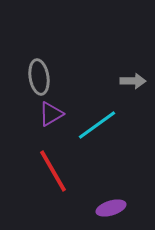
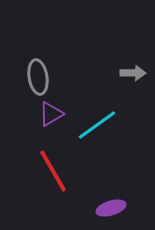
gray ellipse: moved 1 px left
gray arrow: moved 8 px up
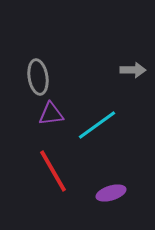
gray arrow: moved 3 px up
purple triangle: rotated 24 degrees clockwise
purple ellipse: moved 15 px up
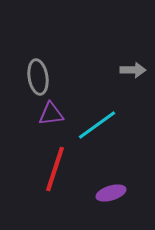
red line: moved 2 px right, 2 px up; rotated 48 degrees clockwise
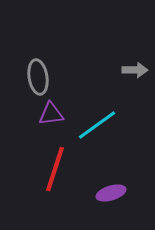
gray arrow: moved 2 px right
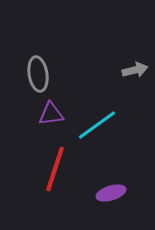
gray arrow: rotated 15 degrees counterclockwise
gray ellipse: moved 3 px up
